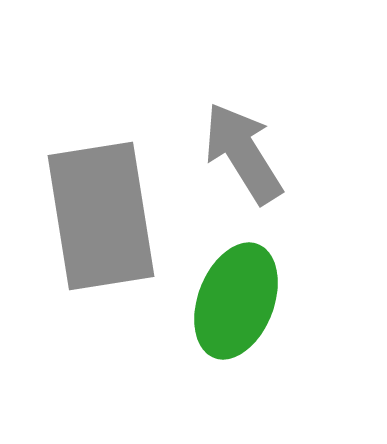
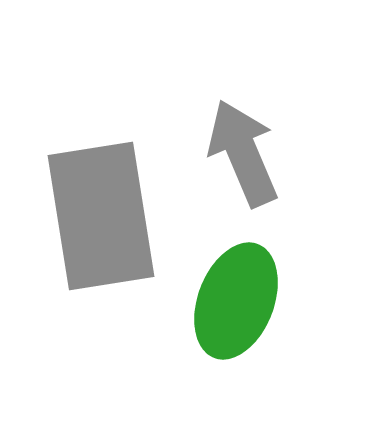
gray arrow: rotated 9 degrees clockwise
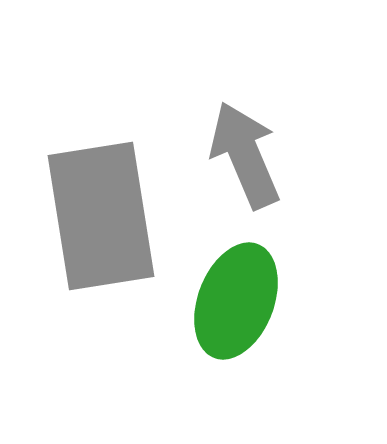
gray arrow: moved 2 px right, 2 px down
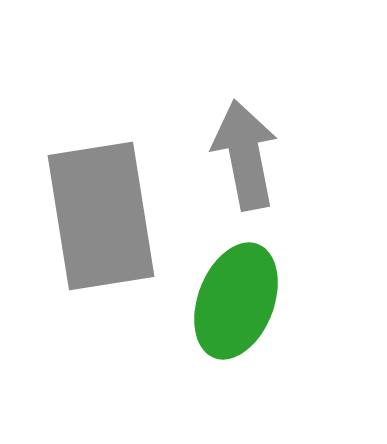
gray arrow: rotated 12 degrees clockwise
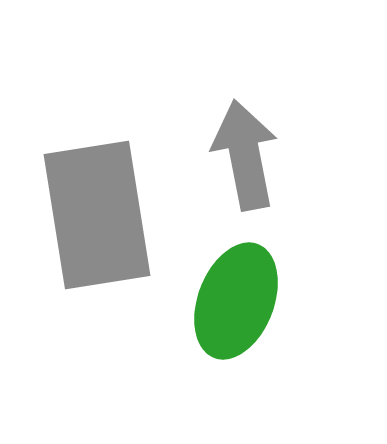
gray rectangle: moved 4 px left, 1 px up
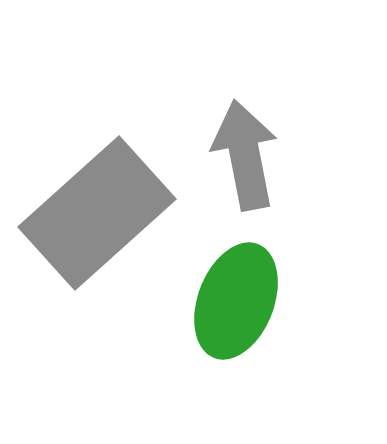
gray rectangle: moved 2 px up; rotated 57 degrees clockwise
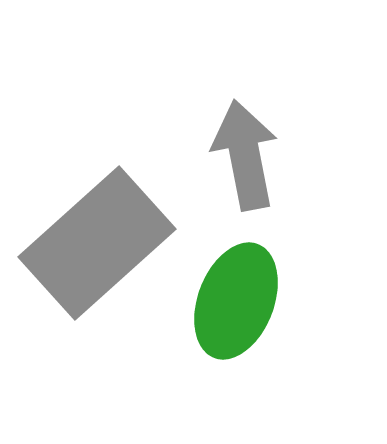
gray rectangle: moved 30 px down
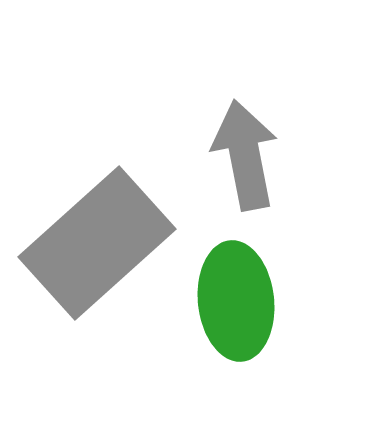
green ellipse: rotated 27 degrees counterclockwise
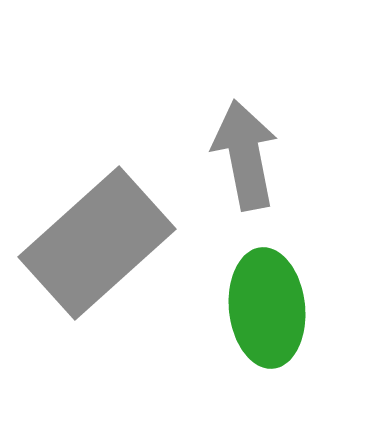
green ellipse: moved 31 px right, 7 px down
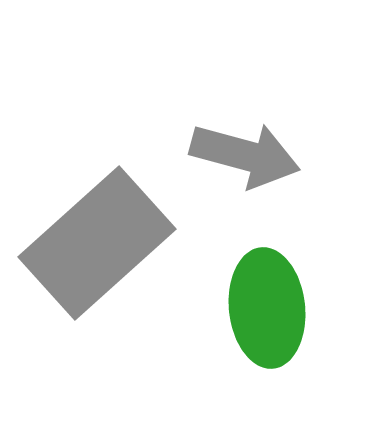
gray arrow: rotated 116 degrees clockwise
